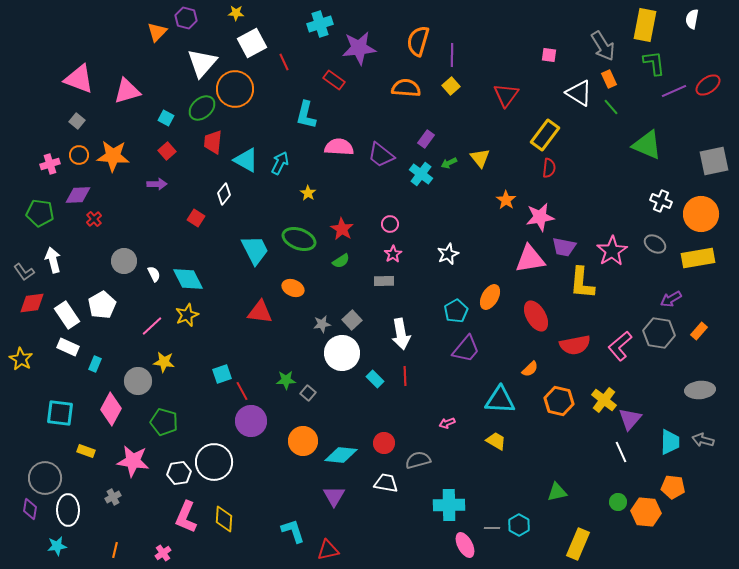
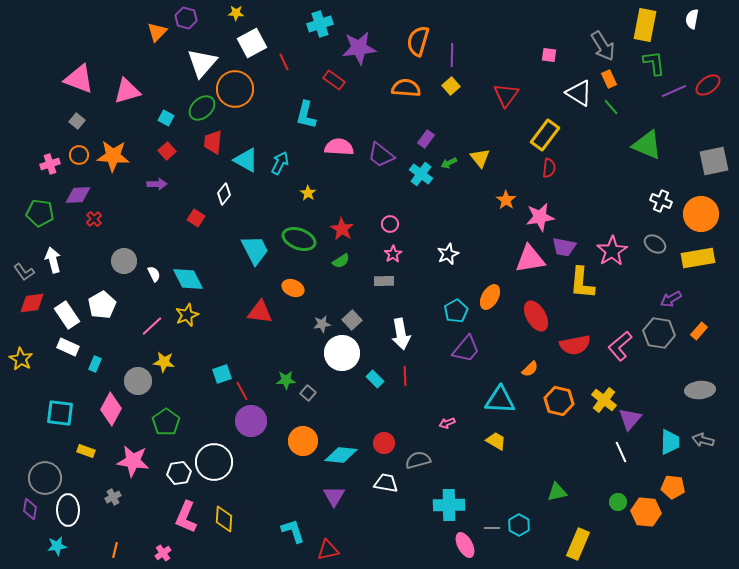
green pentagon at (164, 422): moved 2 px right; rotated 20 degrees clockwise
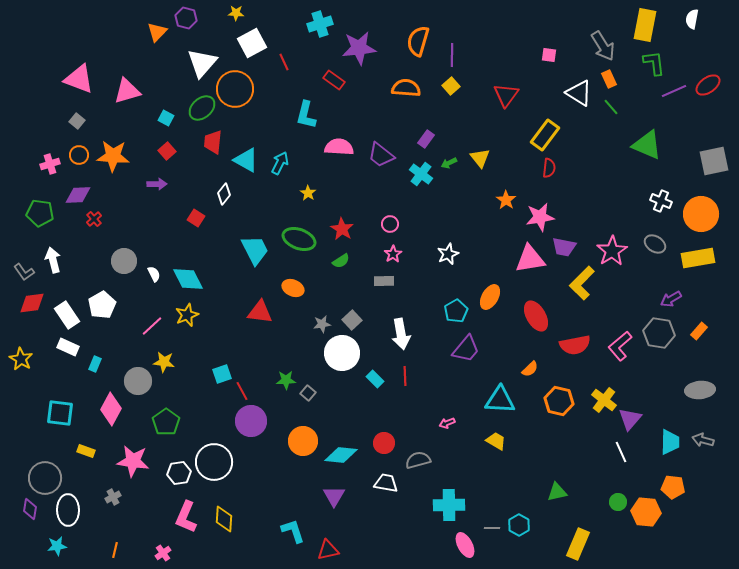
yellow L-shape at (582, 283): rotated 40 degrees clockwise
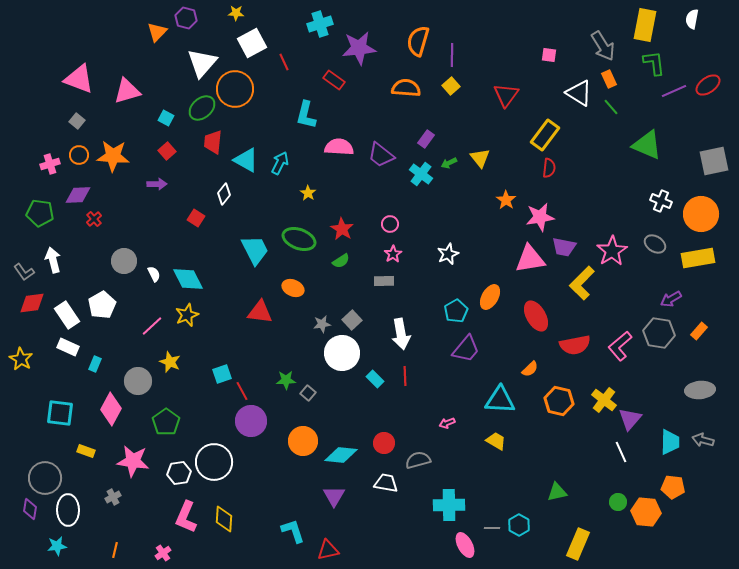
yellow star at (164, 362): moved 6 px right; rotated 15 degrees clockwise
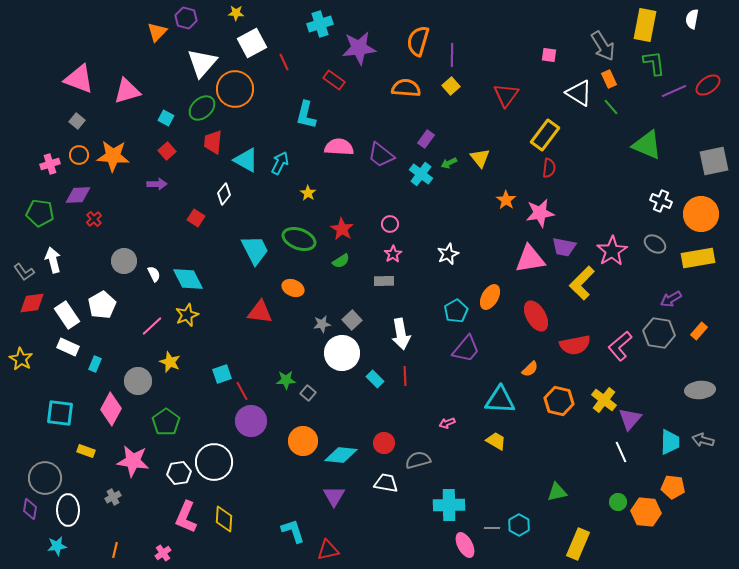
pink star at (540, 217): moved 4 px up
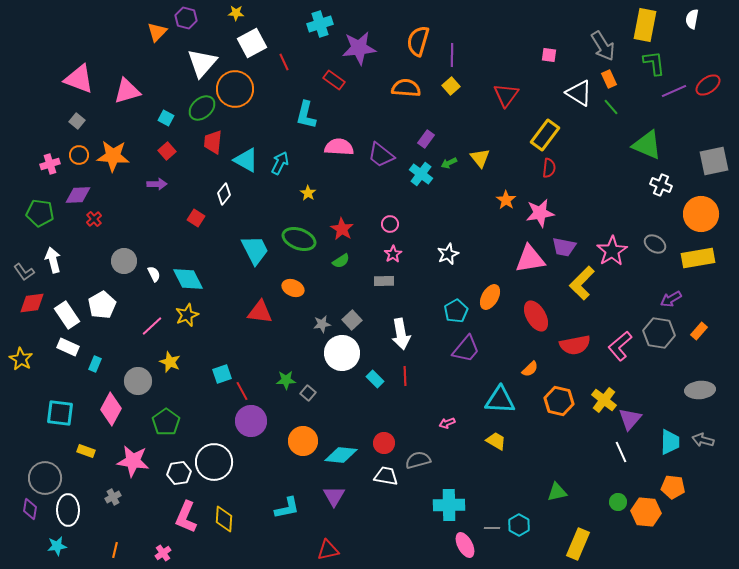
white cross at (661, 201): moved 16 px up
white trapezoid at (386, 483): moved 7 px up
cyan L-shape at (293, 531): moved 6 px left, 23 px up; rotated 96 degrees clockwise
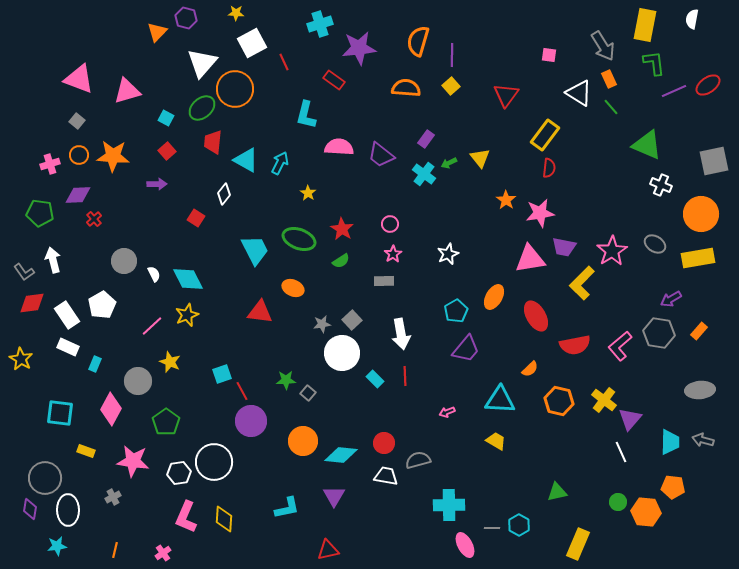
cyan cross at (421, 174): moved 3 px right
orange ellipse at (490, 297): moved 4 px right
pink arrow at (447, 423): moved 11 px up
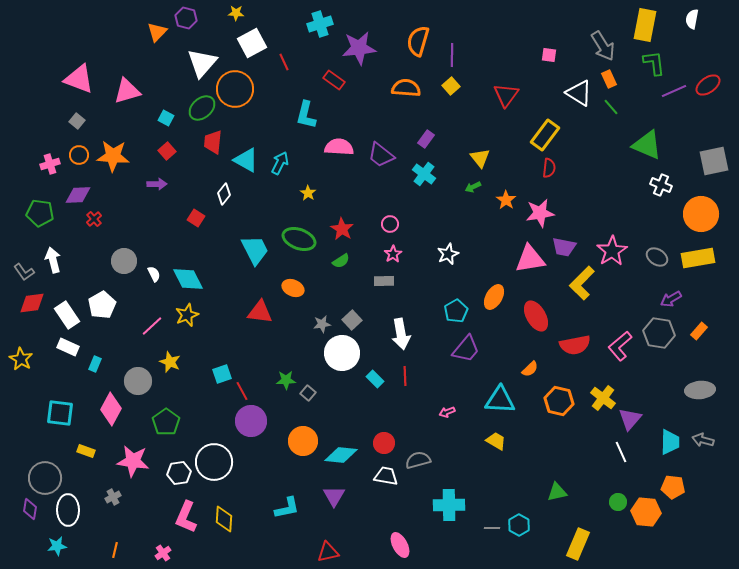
green arrow at (449, 163): moved 24 px right, 24 px down
gray ellipse at (655, 244): moved 2 px right, 13 px down
yellow cross at (604, 400): moved 1 px left, 2 px up
pink ellipse at (465, 545): moved 65 px left
red triangle at (328, 550): moved 2 px down
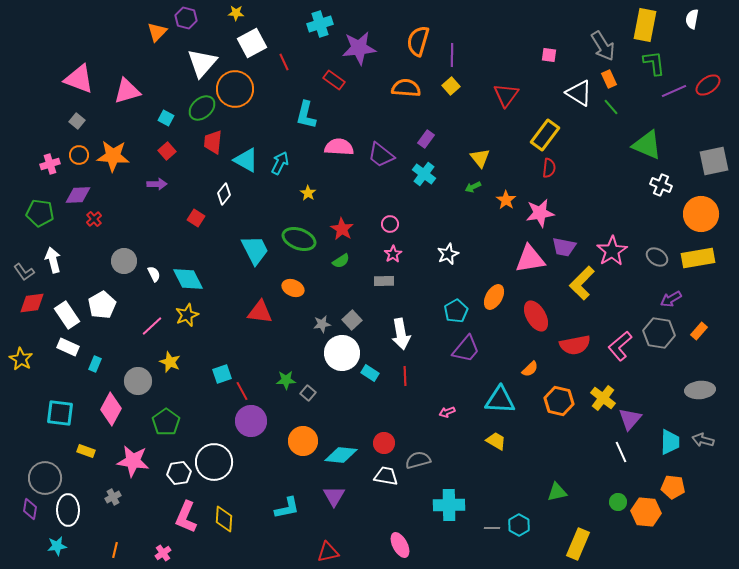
cyan rectangle at (375, 379): moved 5 px left, 6 px up; rotated 12 degrees counterclockwise
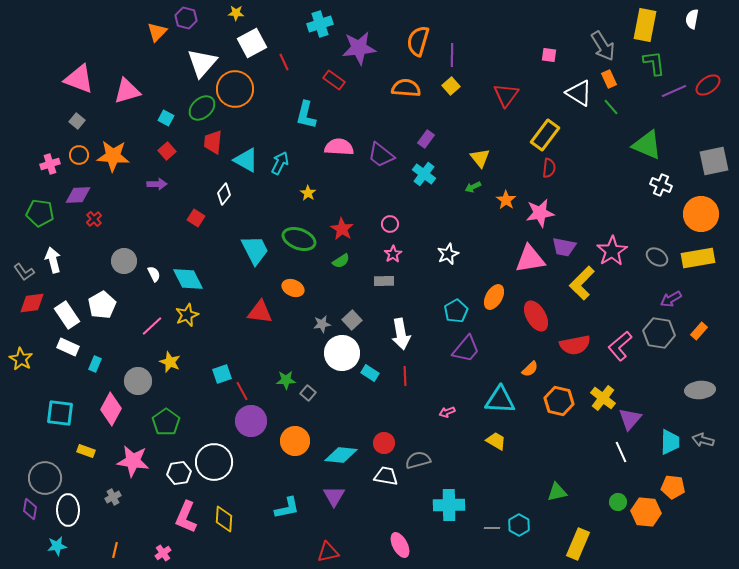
orange circle at (303, 441): moved 8 px left
